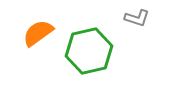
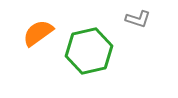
gray L-shape: moved 1 px right, 1 px down
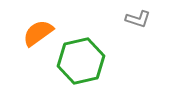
green hexagon: moved 8 px left, 10 px down
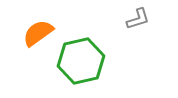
gray L-shape: rotated 35 degrees counterclockwise
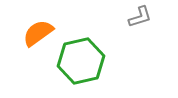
gray L-shape: moved 2 px right, 2 px up
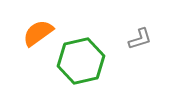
gray L-shape: moved 22 px down
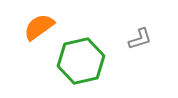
orange semicircle: moved 1 px right, 6 px up
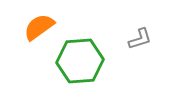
green hexagon: moved 1 px left; rotated 9 degrees clockwise
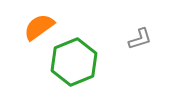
green hexagon: moved 6 px left, 1 px down; rotated 18 degrees counterclockwise
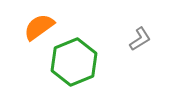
gray L-shape: rotated 15 degrees counterclockwise
